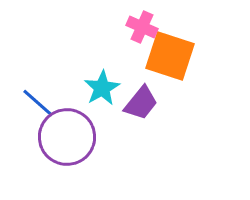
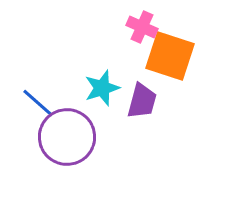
cyan star: rotated 12 degrees clockwise
purple trapezoid: moved 1 px right, 2 px up; rotated 24 degrees counterclockwise
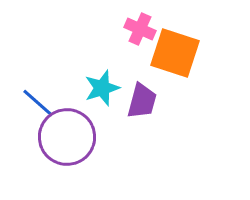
pink cross: moved 2 px left, 2 px down
orange square: moved 5 px right, 3 px up
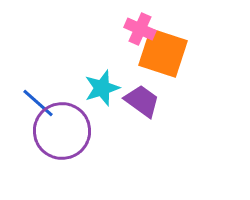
orange square: moved 12 px left
purple trapezoid: rotated 69 degrees counterclockwise
purple circle: moved 5 px left, 6 px up
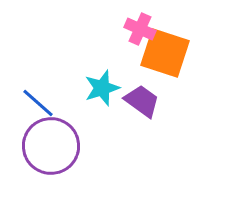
orange square: moved 2 px right
purple circle: moved 11 px left, 15 px down
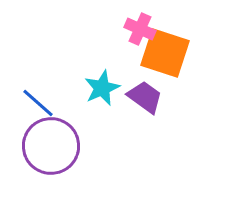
cyan star: rotated 6 degrees counterclockwise
purple trapezoid: moved 3 px right, 4 px up
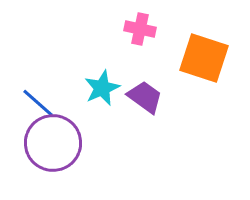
pink cross: rotated 12 degrees counterclockwise
orange square: moved 39 px right, 5 px down
purple circle: moved 2 px right, 3 px up
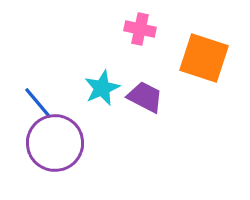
purple trapezoid: rotated 9 degrees counterclockwise
blue line: rotated 9 degrees clockwise
purple circle: moved 2 px right
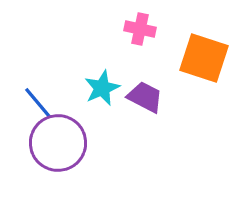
purple circle: moved 3 px right
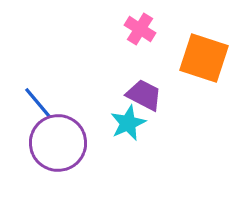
pink cross: rotated 20 degrees clockwise
cyan star: moved 26 px right, 35 px down
purple trapezoid: moved 1 px left, 2 px up
